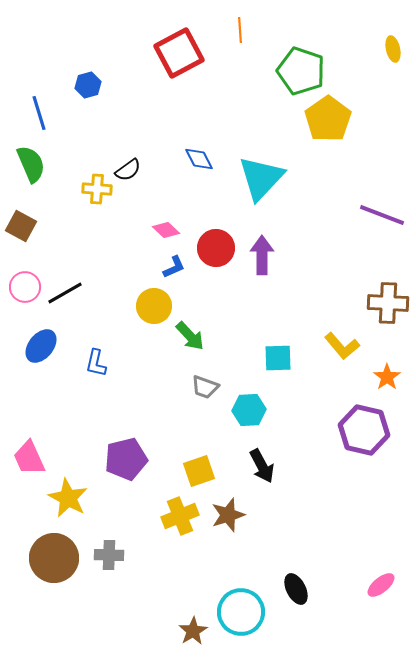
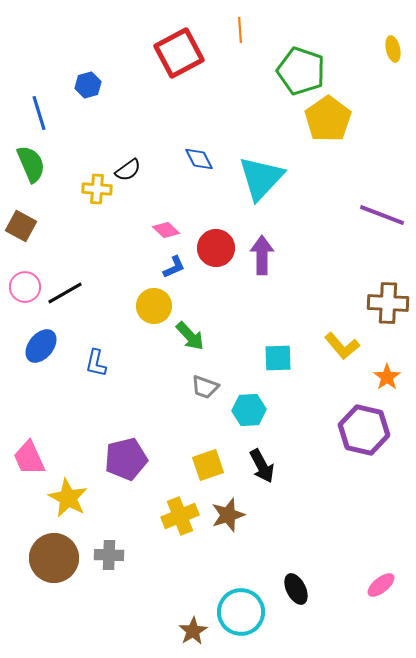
yellow square at (199, 471): moved 9 px right, 6 px up
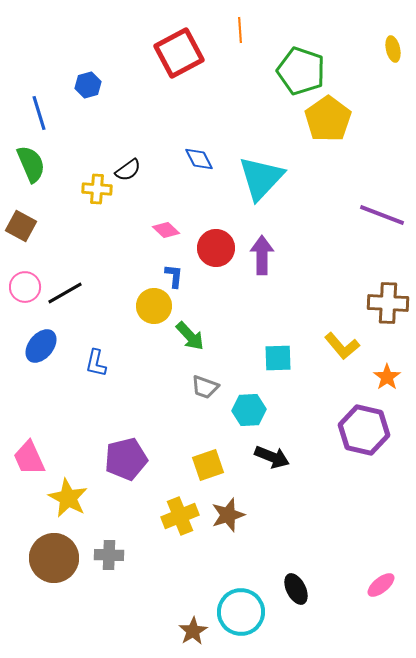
blue L-shape at (174, 267): moved 9 px down; rotated 60 degrees counterclockwise
black arrow at (262, 466): moved 10 px right, 9 px up; rotated 40 degrees counterclockwise
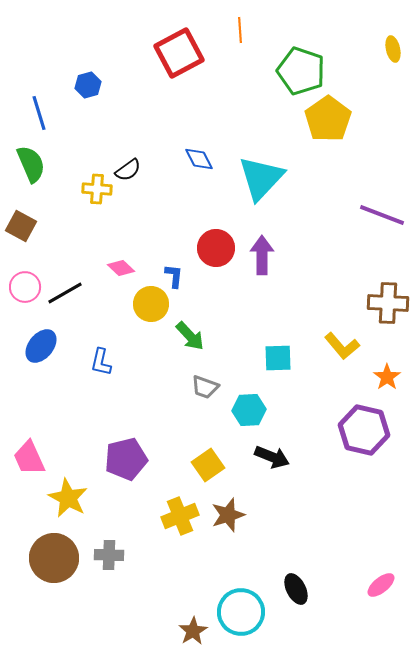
pink diamond at (166, 230): moved 45 px left, 38 px down
yellow circle at (154, 306): moved 3 px left, 2 px up
blue L-shape at (96, 363): moved 5 px right, 1 px up
yellow square at (208, 465): rotated 16 degrees counterclockwise
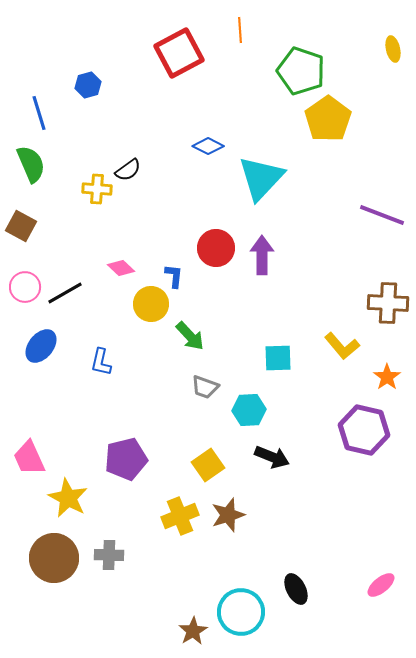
blue diamond at (199, 159): moved 9 px right, 13 px up; rotated 36 degrees counterclockwise
